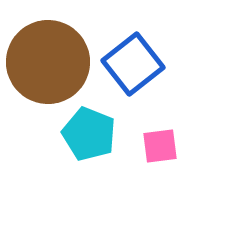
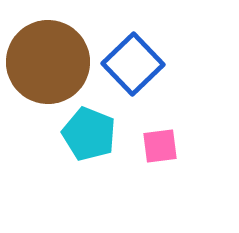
blue square: rotated 6 degrees counterclockwise
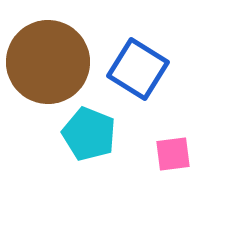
blue square: moved 5 px right, 5 px down; rotated 14 degrees counterclockwise
pink square: moved 13 px right, 8 px down
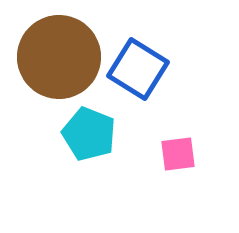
brown circle: moved 11 px right, 5 px up
pink square: moved 5 px right
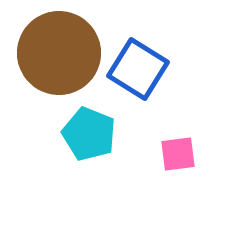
brown circle: moved 4 px up
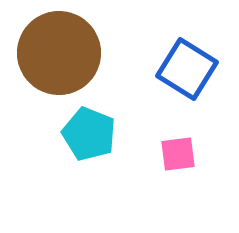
blue square: moved 49 px right
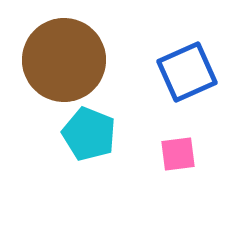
brown circle: moved 5 px right, 7 px down
blue square: moved 3 px down; rotated 34 degrees clockwise
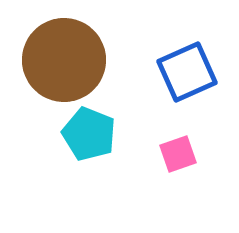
pink square: rotated 12 degrees counterclockwise
